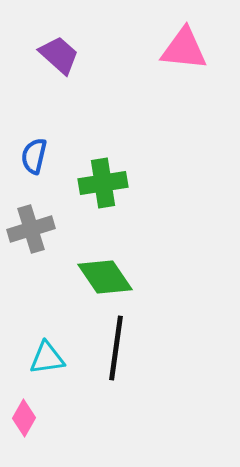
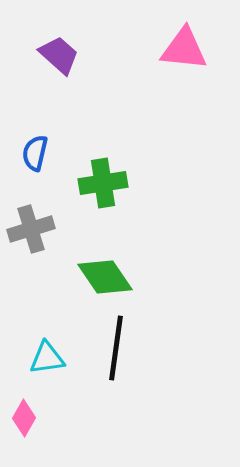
blue semicircle: moved 1 px right, 3 px up
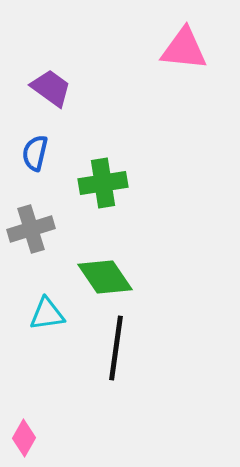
purple trapezoid: moved 8 px left, 33 px down; rotated 6 degrees counterclockwise
cyan triangle: moved 44 px up
pink diamond: moved 20 px down
